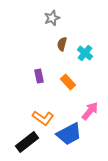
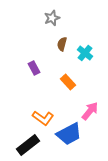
purple rectangle: moved 5 px left, 8 px up; rotated 16 degrees counterclockwise
black rectangle: moved 1 px right, 3 px down
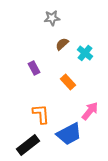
gray star: rotated 14 degrees clockwise
brown semicircle: rotated 32 degrees clockwise
orange L-shape: moved 2 px left, 4 px up; rotated 130 degrees counterclockwise
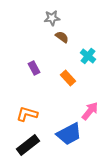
brown semicircle: moved 7 px up; rotated 80 degrees clockwise
cyan cross: moved 3 px right, 3 px down
orange rectangle: moved 4 px up
orange L-shape: moved 14 px left; rotated 70 degrees counterclockwise
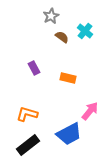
gray star: moved 1 px left, 2 px up; rotated 21 degrees counterclockwise
cyan cross: moved 3 px left, 25 px up
orange rectangle: rotated 35 degrees counterclockwise
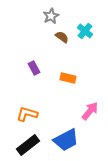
blue trapezoid: moved 3 px left, 6 px down
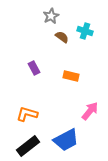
cyan cross: rotated 21 degrees counterclockwise
orange rectangle: moved 3 px right, 2 px up
black rectangle: moved 1 px down
